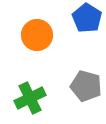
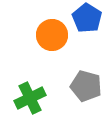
orange circle: moved 15 px right
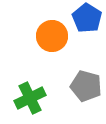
orange circle: moved 1 px down
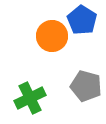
blue pentagon: moved 5 px left, 2 px down
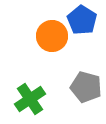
gray pentagon: moved 1 px down
green cross: moved 1 px down; rotated 8 degrees counterclockwise
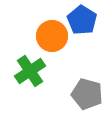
gray pentagon: moved 1 px right, 7 px down
green cross: moved 28 px up
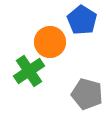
orange circle: moved 2 px left, 6 px down
green cross: moved 1 px left
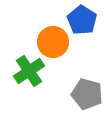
orange circle: moved 3 px right
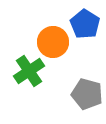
blue pentagon: moved 3 px right, 4 px down
